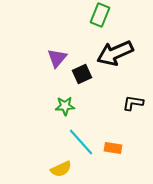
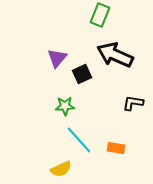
black arrow: moved 2 px down; rotated 48 degrees clockwise
cyan line: moved 2 px left, 2 px up
orange rectangle: moved 3 px right
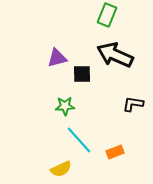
green rectangle: moved 7 px right
purple triangle: rotated 35 degrees clockwise
black square: rotated 24 degrees clockwise
black L-shape: moved 1 px down
orange rectangle: moved 1 px left, 4 px down; rotated 30 degrees counterclockwise
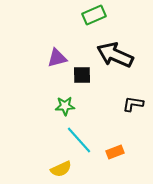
green rectangle: moved 13 px left; rotated 45 degrees clockwise
black square: moved 1 px down
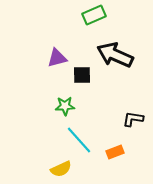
black L-shape: moved 15 px down
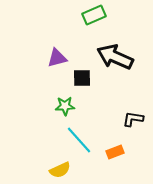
black arrow: moved 2 px down
black square: moved 3 px down
yellow semicircle: moved 1 px left, 1 px down
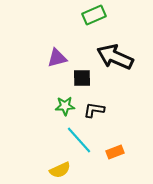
black L-shape: moved 39 px left, 9 px up
